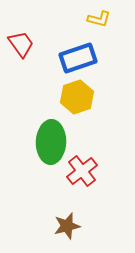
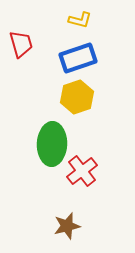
yellow L-shape: moved 19 px left, 1 px down
red trapezoid: rotated 20 degrees clockwise
green ellipse: moved 1 px right, 2 px down
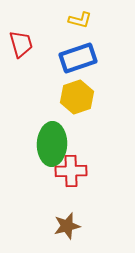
red cross: moved 11 px left; rotated 36 degrees clockwise
